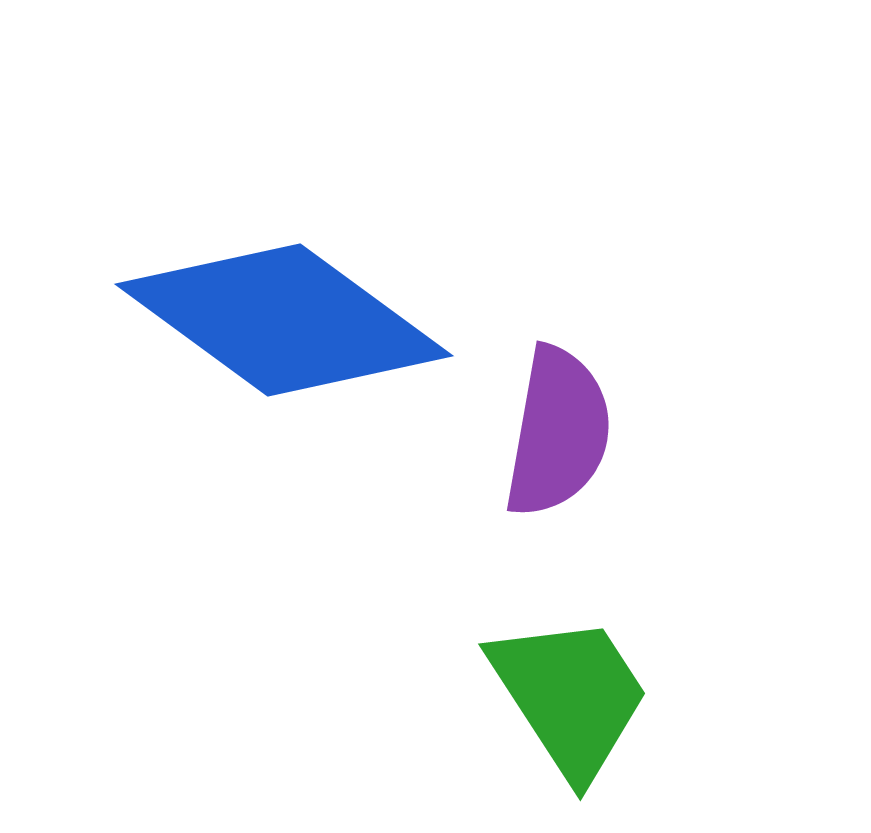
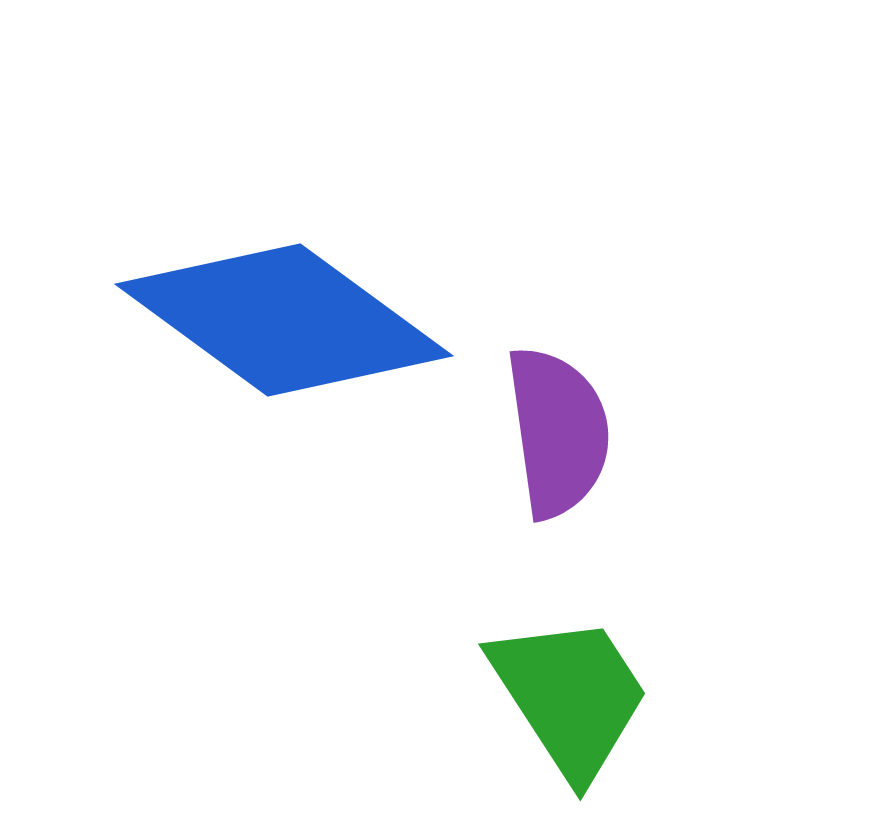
purple semicircle: rotated 18 degrees counterclockwise
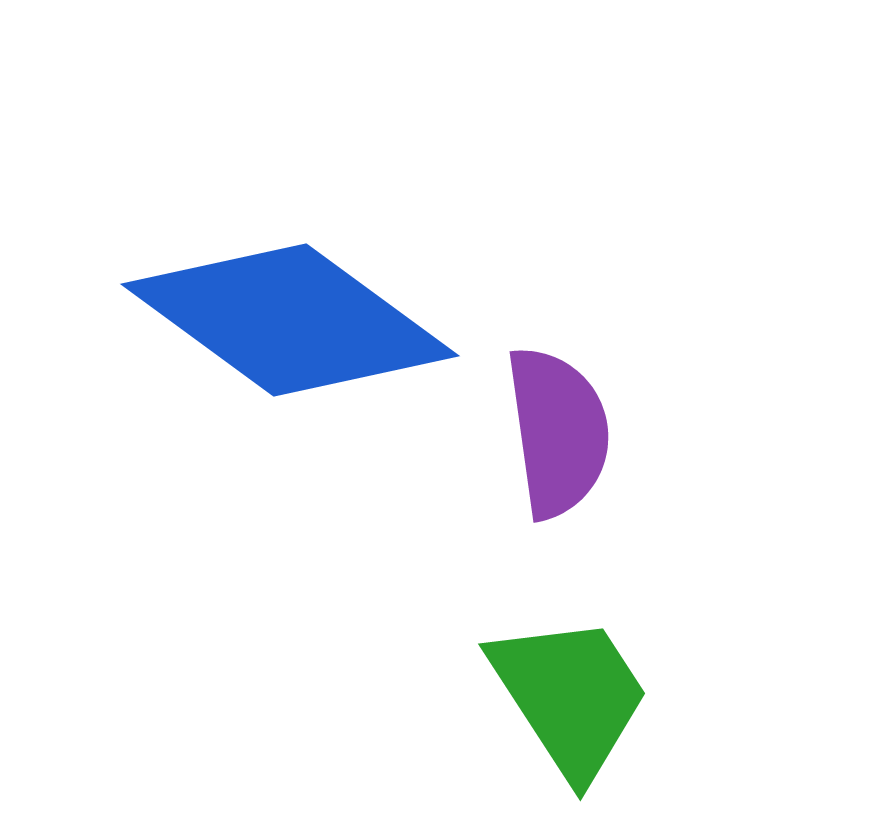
blue diamond: moved 6 px right
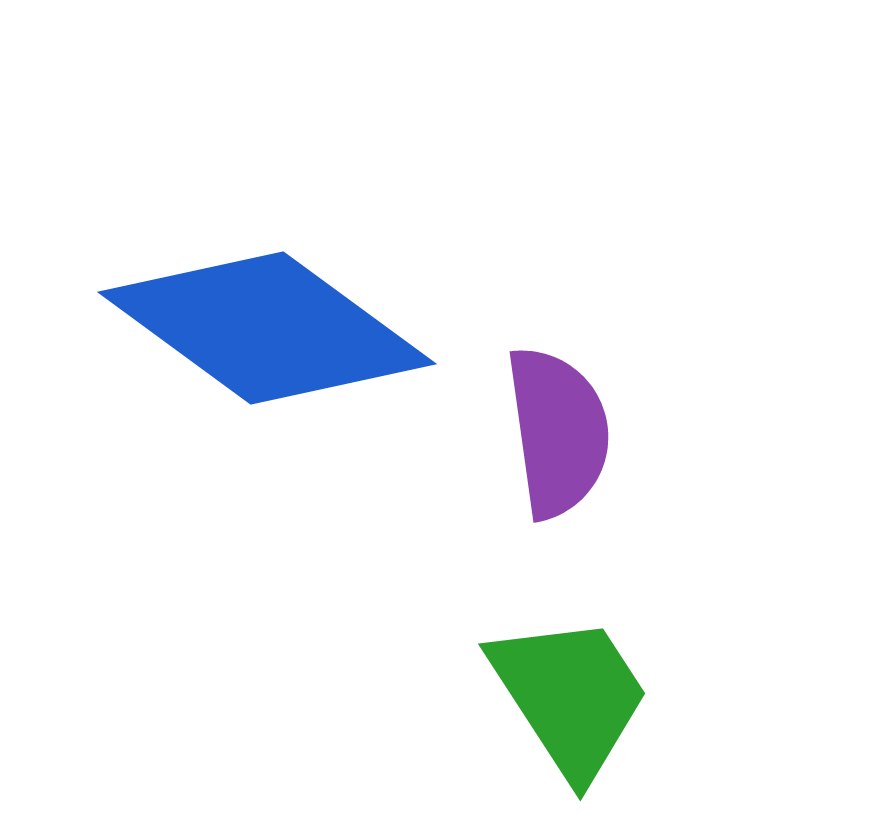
blue diamond: moved 23 px left, 8 px down
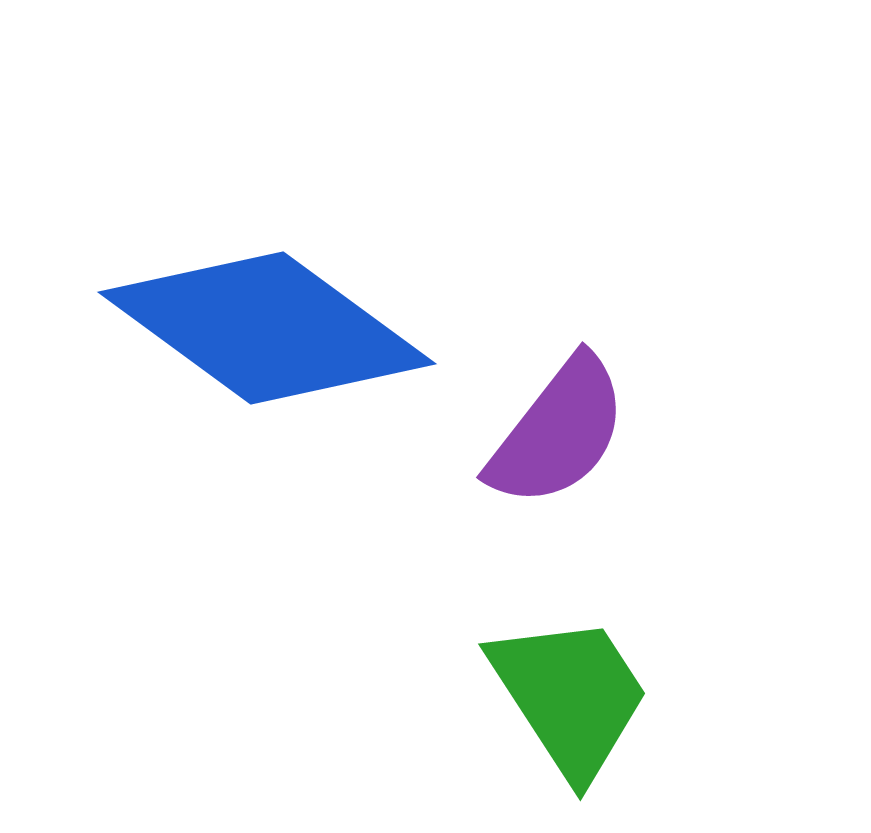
purple semicircle: rotated 46 degrees clockwise
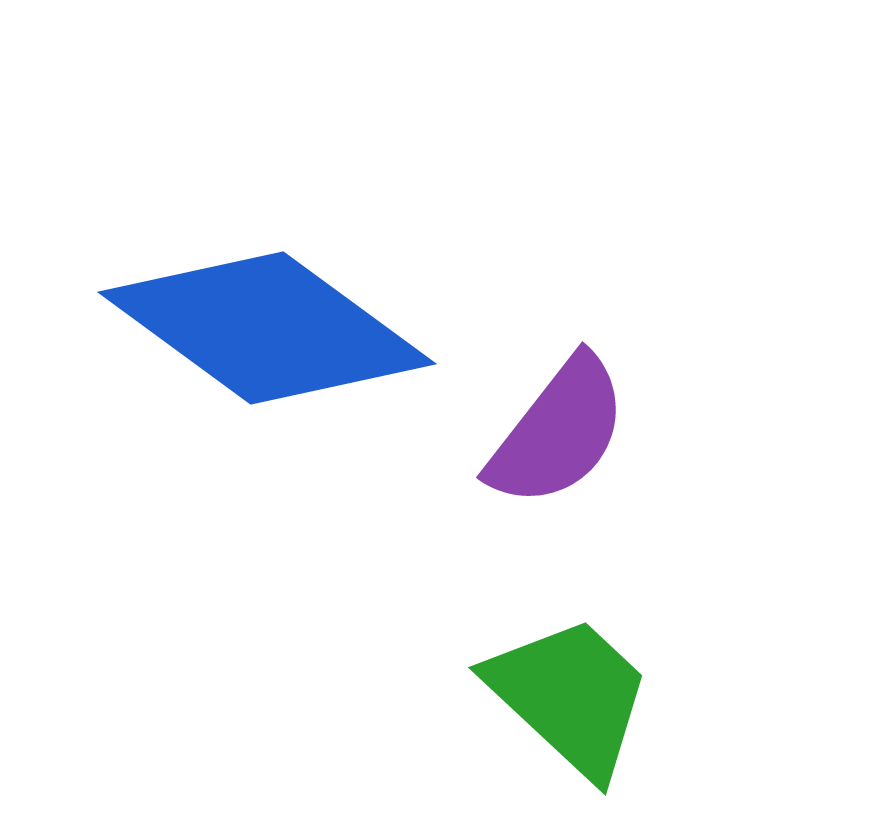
green trapezoid: rotated 14 degrees counterclockwise
